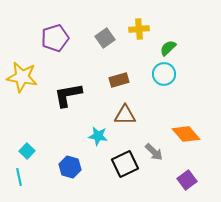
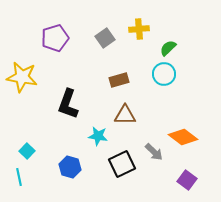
black L-shape: moved 9 px down; rotated 60 degrees counterclockwise
orange diamond: moved 3 px left, 3 px down; rotated 12 degrees counterclockwise
black square: moved 3 px left
purple square: rotated 18 degrees counterclockwise
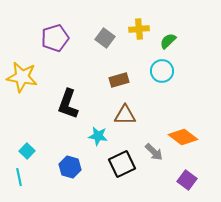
gray square: rotated 18 degrees counterclockwise
green semicircle: moved 7 px up
cyan circle: moved 2 px left, 3 px up
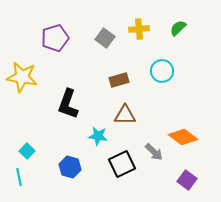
green semicircle: moved 10 px right, 13 px up
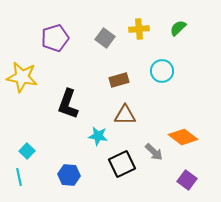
blue hexagon: moved 1 px left, 8 px down; rotated 10 degrees counterclockwise
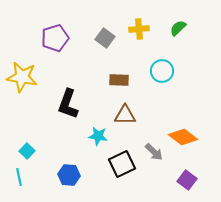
brown rectangle: rotated 18 degrees clockwise
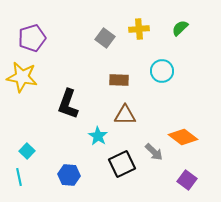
green semicircle: moved 2 px right
purple pentagon: moved 23 px left
cyan star: rotated 24 degrees clockwise
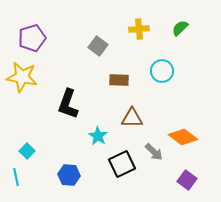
gray square: moved 7 px left, 8 px down
brown triangle: moved 7 px right, 3 px down
cyan line: moved 3 px left
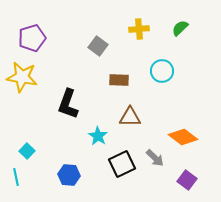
brown triangle: moved 2 px left, 1 px up
gray arrow: moved 1 px right, 6 px down
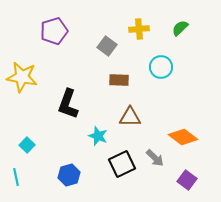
purple pentagon: moved 22 px right, 7 px up
gray square: moved 9 px right
cyan circle: moved 1 px left, 4 px up
cyan star: rotated 12 degrees counterclockwise
cyan square: moved 6 px up
blue hexagon: rotated 20 degrees counterclockwise
